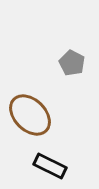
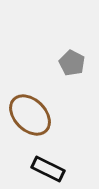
black rectangle: moved 2 px left, 3 px down
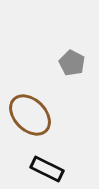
black rectangle: moved 1 px left
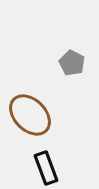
black rectangle: moved 1 px left, 1 px up; rotated 44 degrees clockwise
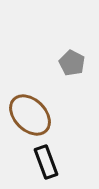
black rectangle: moved 6 px up
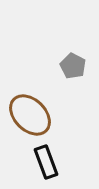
gray pentagon: moved 1 px right, 3 px down
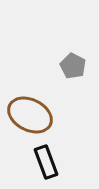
brown ellipse: rotated 18 degrees counterclockwise
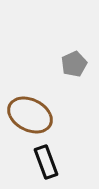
gray pentagon: moved 1 px right, 2 px up; rotated 20 degrees clockwise
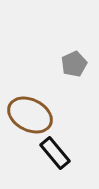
black rectangle: moved 9 px right, 9 px up; rotated 20 degrees counterclockwise
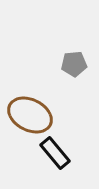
gray pentagon: rotated 20 degrees clockwise
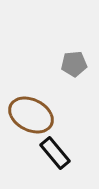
brown ellipse: moved 1 px right
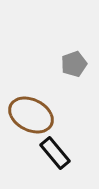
gray pentagon: rotated 15 degrees counterclockwise
